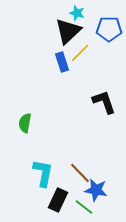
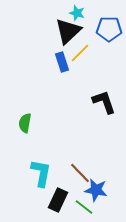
cyan L-shape: moved 2 px left
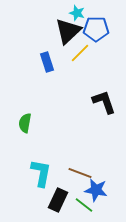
blue pentagon: moved 13 px left
blue rectangle: moved 15 px left
brown line: rotated 25 degrees counterclockwise
green line: moved 2 px up
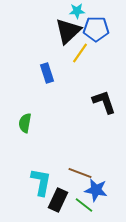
cyan star: moved 2 px up; rotated 21 degrees counterclockwise
yellow line: rotated 10 degrees counterclockwise
blue rectangle: moved 11 px down
cyan L-shape: moved 9 px down
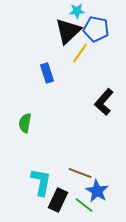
blue pentagon: rotated 10 degrees clockwise
black L-shape: rotated 120 degrees counterclockwise
blue star: moved 1 px right, 1 px down; rotated 20 degrees clockwise
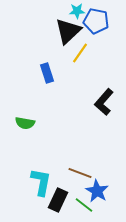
blue pentagon: moved 8 px up
green semicircle: rotated 90 degrees counterclockwise
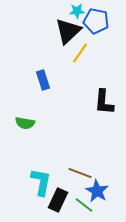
blue rectangle: moved 4 px left, 7 px down
black L-shape: rotated 36 degrees counterclockwise
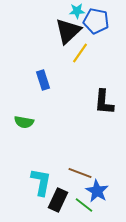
green semicircle: moved 1 px left, 1 px up
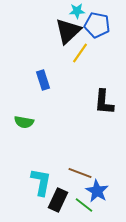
blue pentagon: moved 1 px right, 4 px down
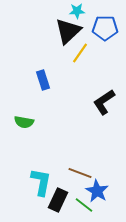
blue pentagon: moved 8 px right, 3 px down; rotated 10 degrees counterclockwise
black L-shape: rotated 52 degrees clockwise
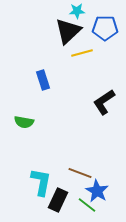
yellow line: moved 2 px right; rotated 40 degrees clockwise
green line: moved 3 px right
